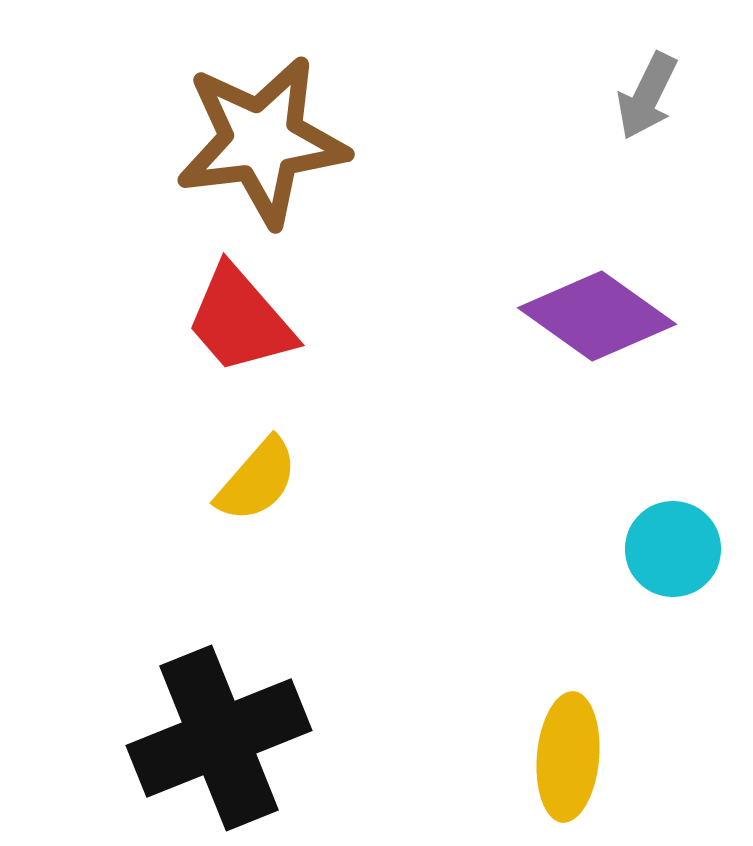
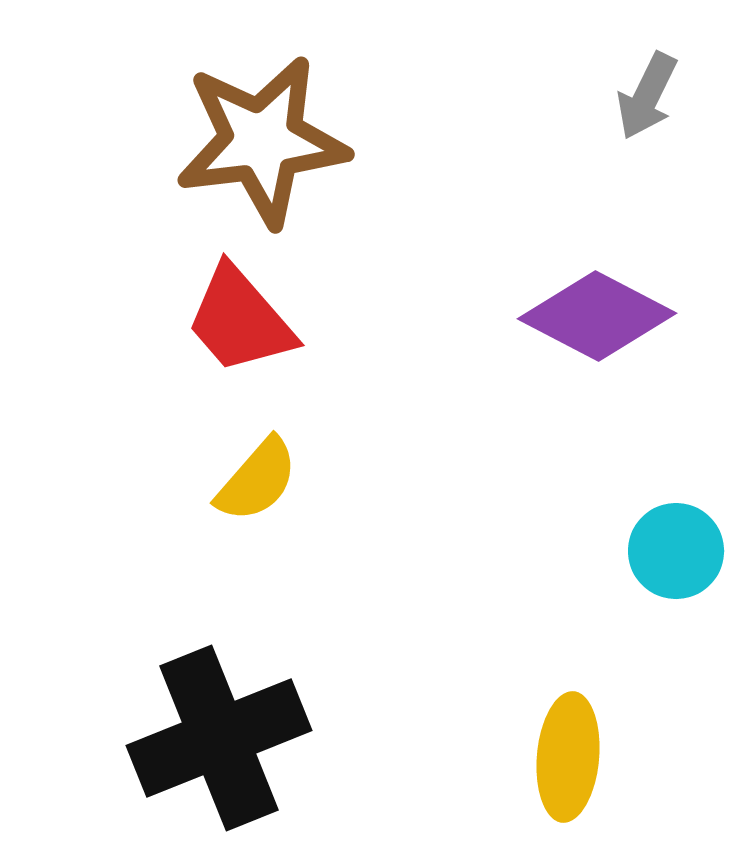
purple diamond: rotated 8 degrees counterclockwise
cyan circle: moved 3 px right, 2 px down
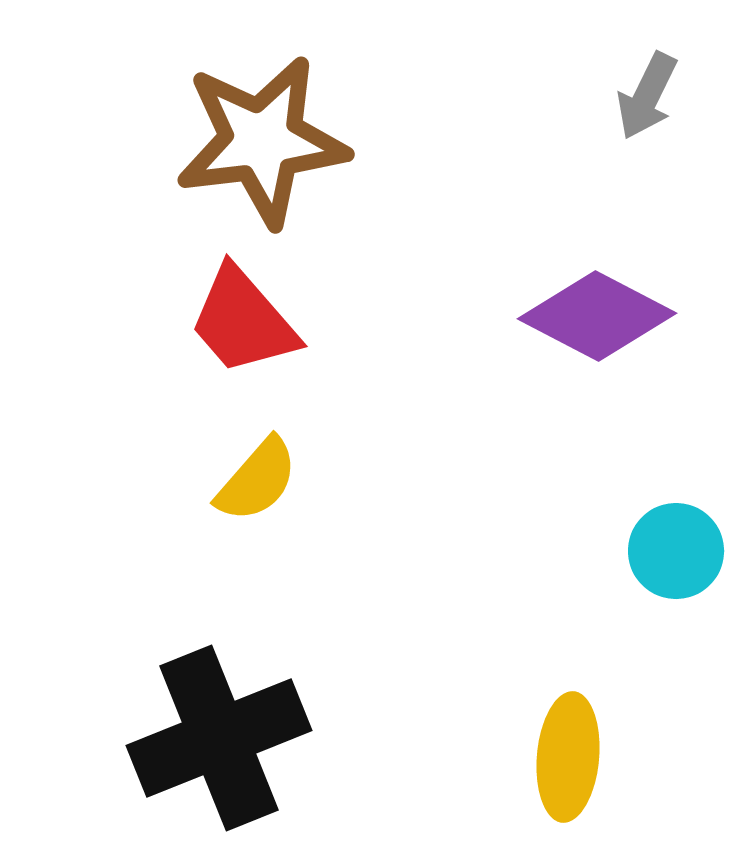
red trapezoid: moved 3 px right, 1 px down
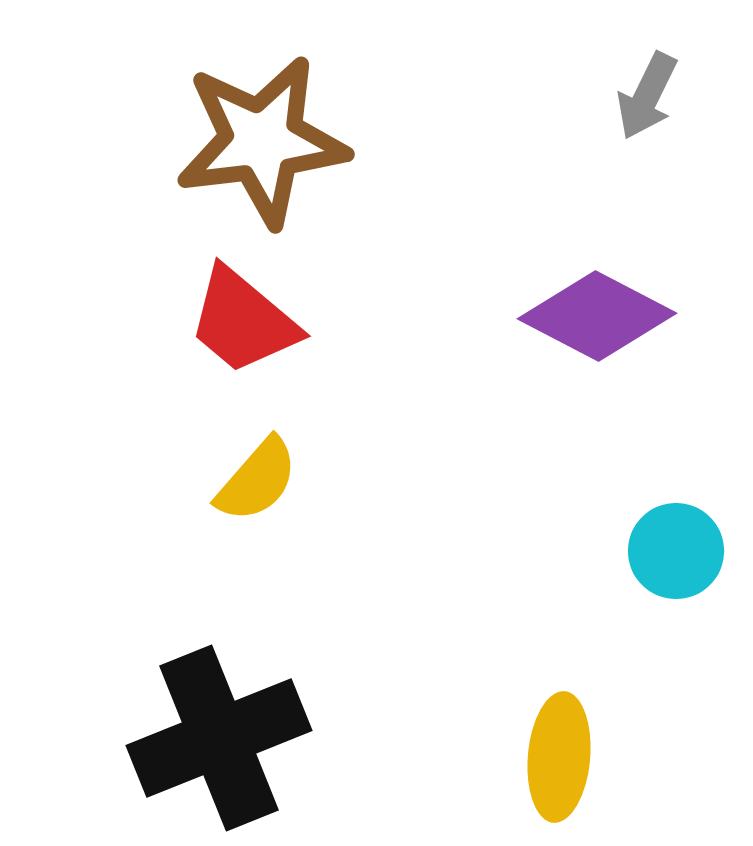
red trapezoid: rotated 9 degrees counterclockwise
yellow ellipse: moved 9 px left
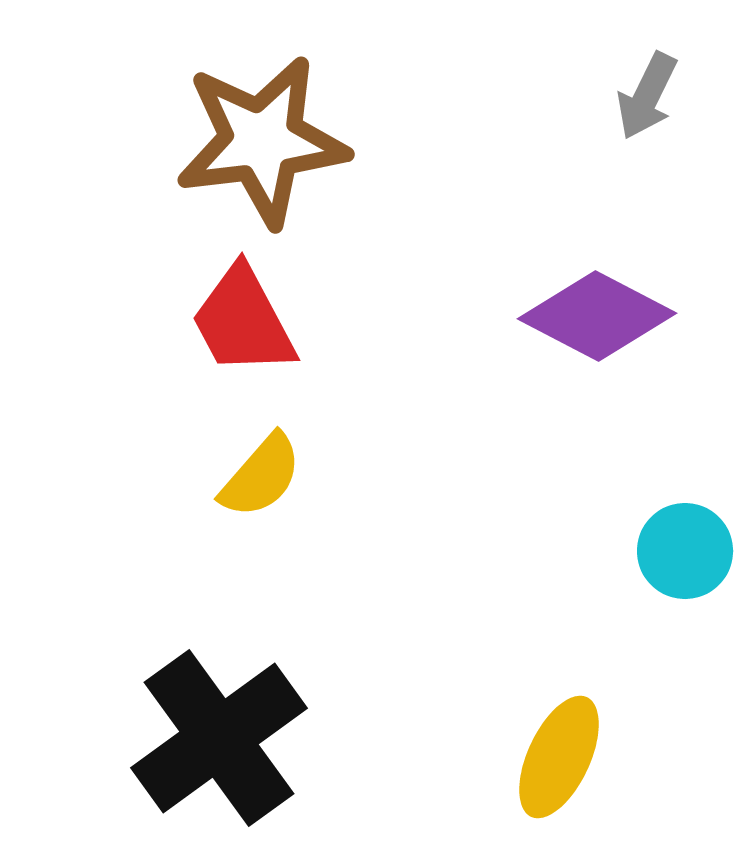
red trapezoid: rotated 22 degrees clockwise
yellow semicircle: moved 4 px right, 4 px up
cyan circle: moved 9 px right
black cross: rotated 14 degrees counterclockwise
yellow ellipse: rotated 20 degrees clockwise
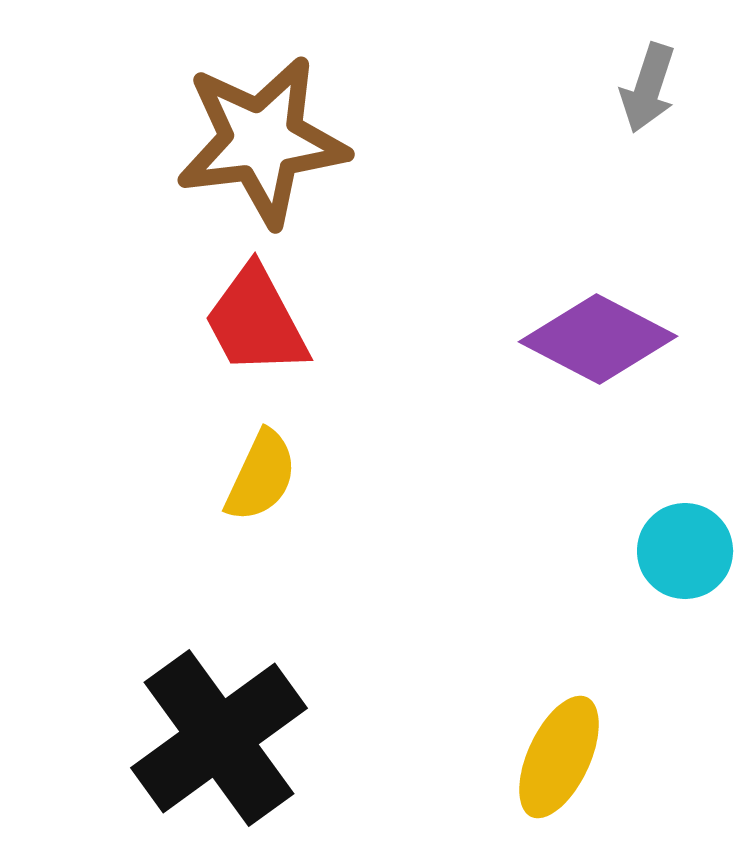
gray arrow: moved 1 px right, 8 px up; rotated 8 degrees counterclockwise
purple diamond: moved 1 px right, 23 px down
red trapezoid: moved 13 px right
yellow semicircle: rotated 16 degrees counterclockwise
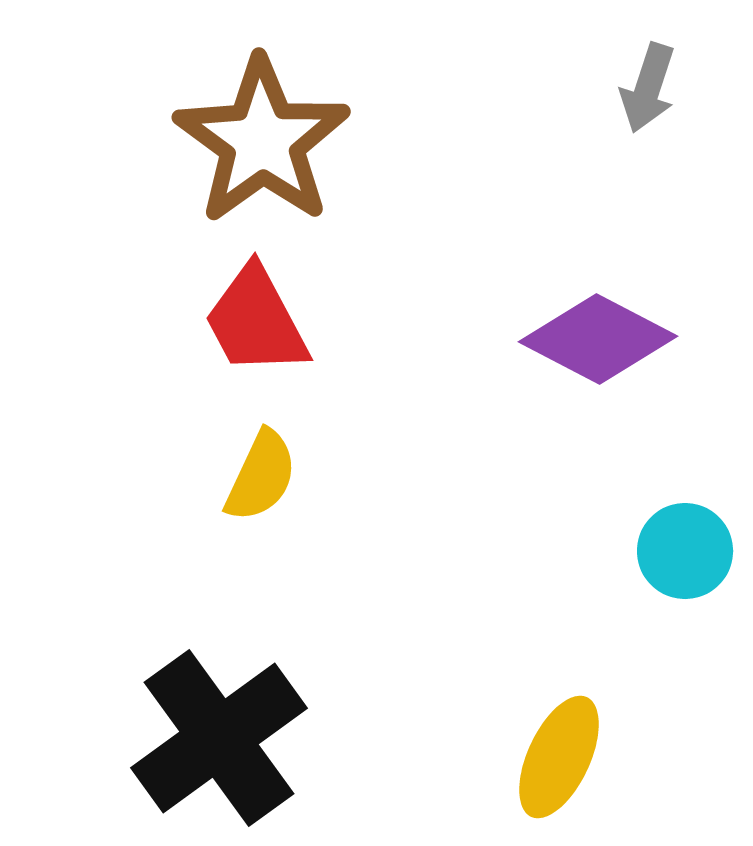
brown star: rotated 29 degrees counterclockwise
